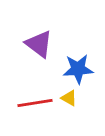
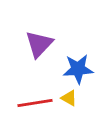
purple triangle: rotated 36 degrees clockwise
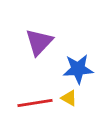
purple triangle: moved 2 px up
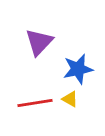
blue star: rotated 8 degrees counterclockwise
yellow triangle: moved 1 px right, 1 px down
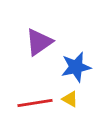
purple triangle: rotated 12 degrees clockwise
blue star: moved 2 px left, 2 px up
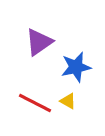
yellow triangle: moved 2 px left, 2 px down
red line: rotated 36 degrees clockwise
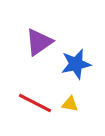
blue star: moved 3 px up
yellow triangle: moved 2 px right, 3 px down; rotated 18 degrees counterclockwise
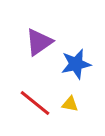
red line: rotated 12 degrees clockwise
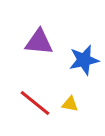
purple triangle: rotated 40 degrees clockwise
blue star: moved 8 px right, 4 px up
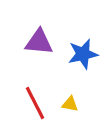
blue star: moved 1 px left, 6 px up
red line: rotated 24 degrees clockwise
